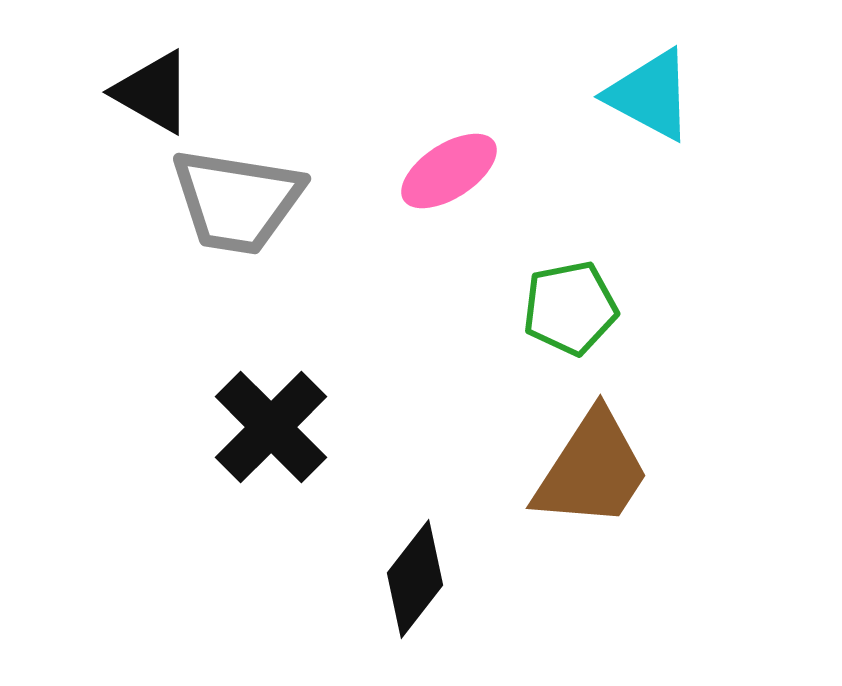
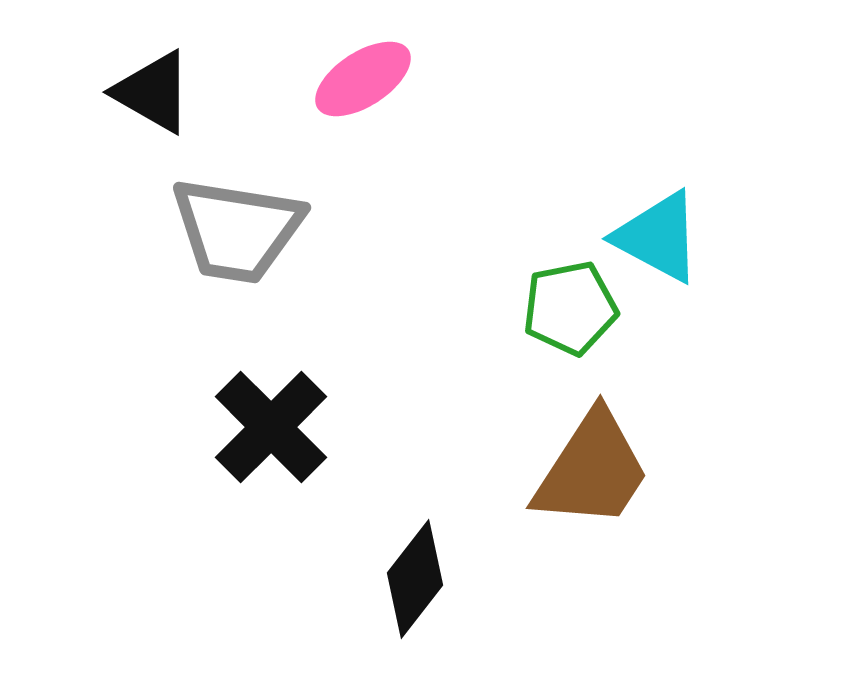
cyan triangle: moved 8 px right, 142 px down
pink ellipse: moved 86 px left, 92 px up
gray trapezoid: moved 29 px down
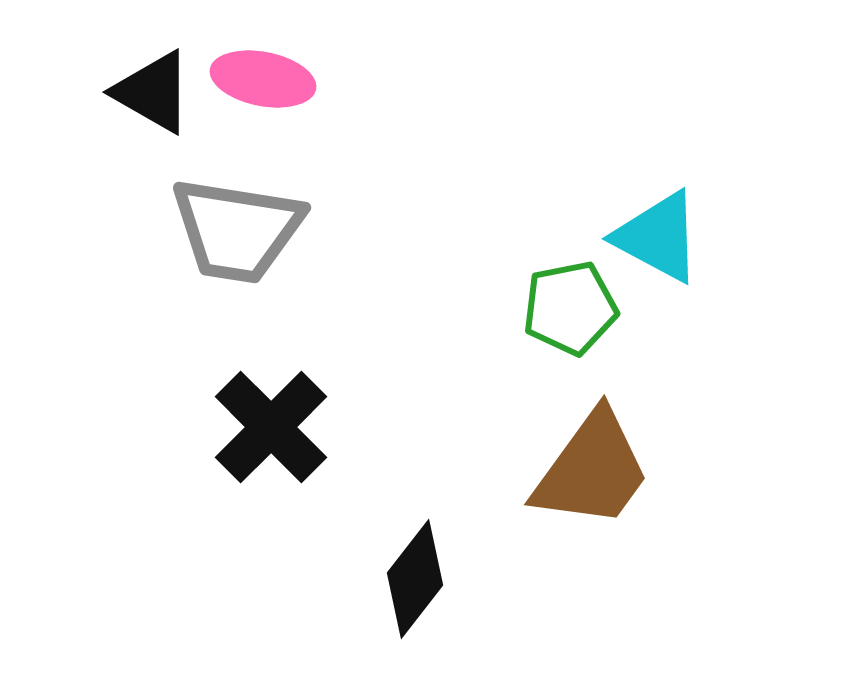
pink ellipse: moved 100 px left; rotated 44 degrees clockwise
brown trapezoid: rotated 3 degrees clockwise
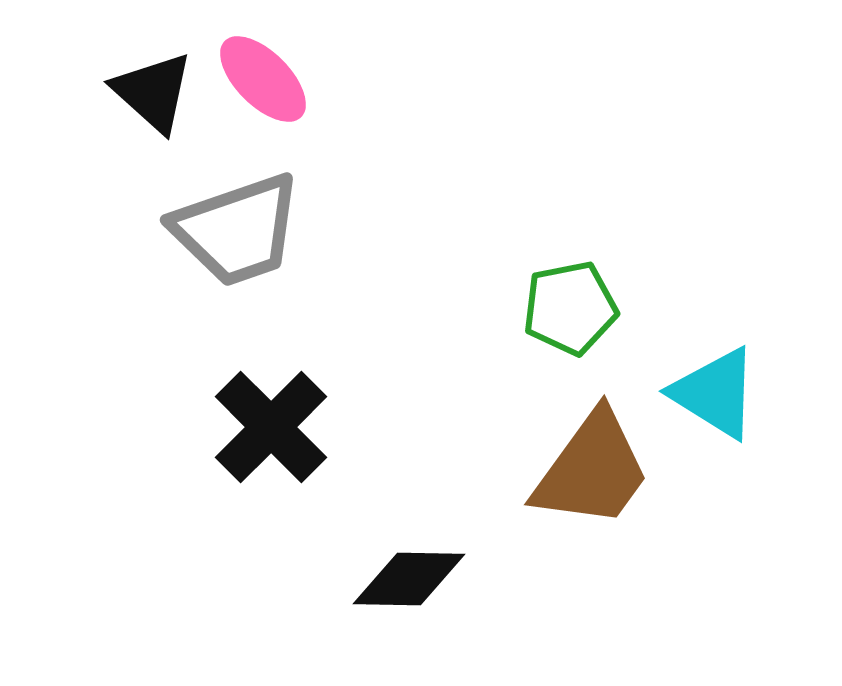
pink ellipse: rotated 34 degrees clockwise
black triangle: rotated 12 degrees clockwise
gray trapezoid: rotated 28 degrees counterclockwise
cyan triangle: moved 57 px right, 156 px down; rotated 4 degrees clockwise
black diamond: moved 6 px left; rotated 53 degrees clockwise
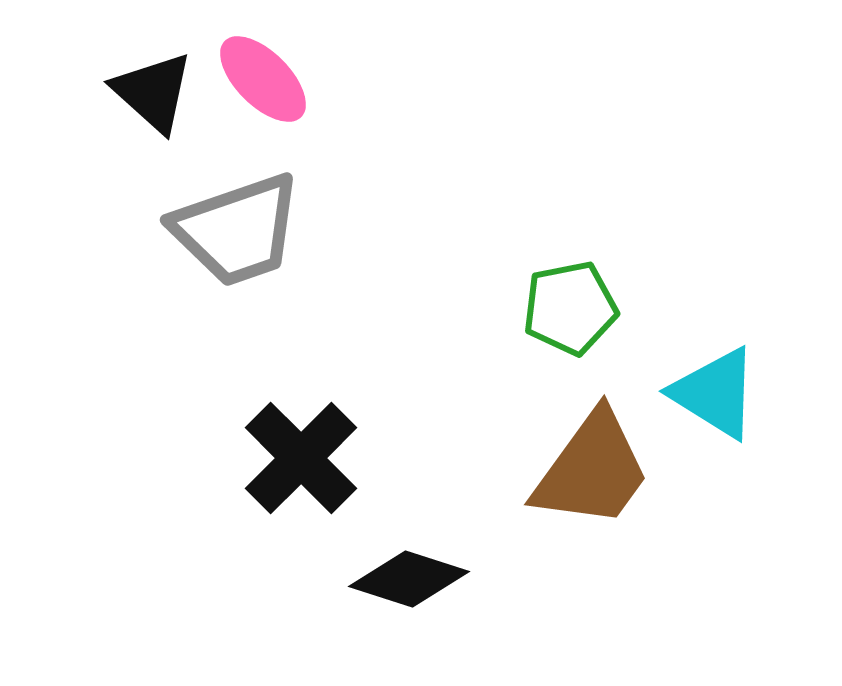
black cross: moved 30 px right, 31 px down
black diamond: rotated 17 degrees clockwise
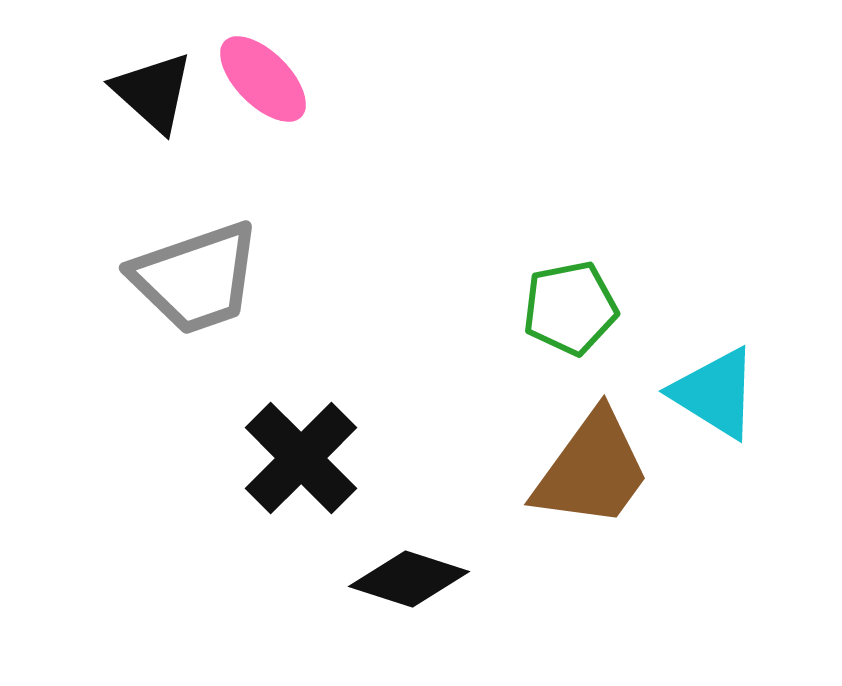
gray trapezoid: moved 41 px left, 48 px down
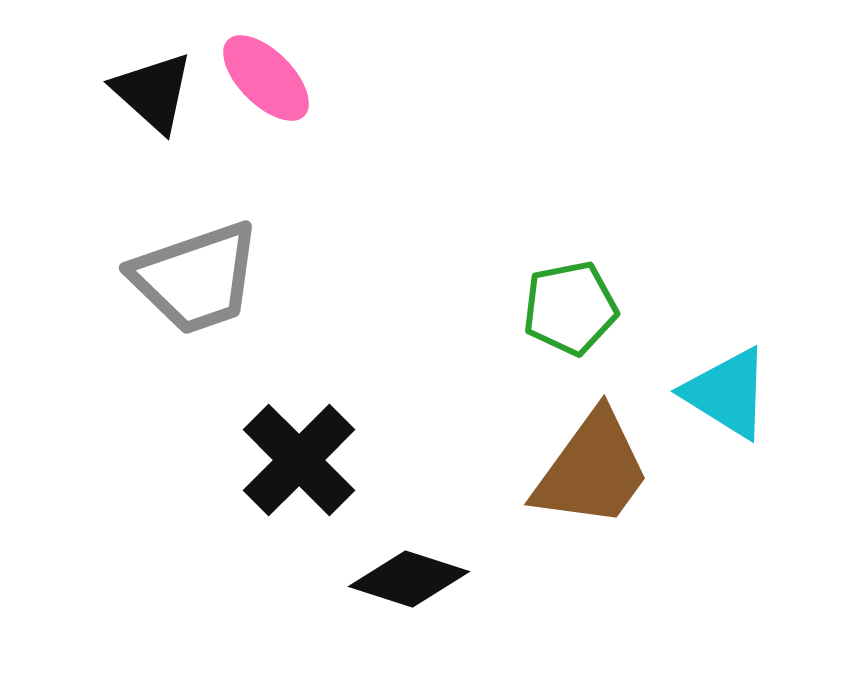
pink ellipse: moved 3 px right, 1 px up
cyan triangle: moved 12 px right
black cross: moved 2 px left, 2 px down
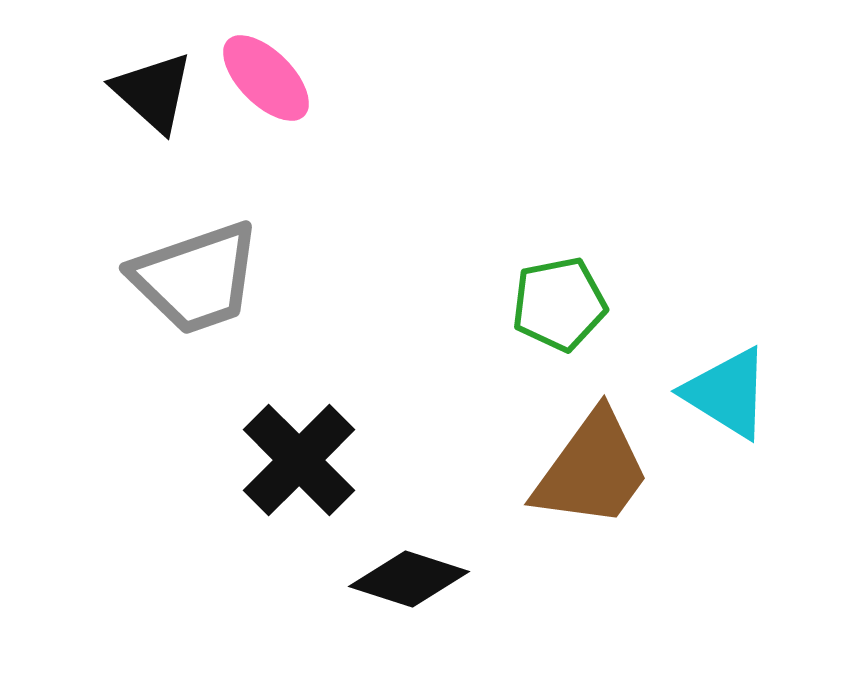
green pentagon: moved 11 px left, 4 px up
